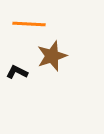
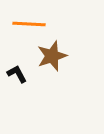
black L-shape: moved 2 px down; rotated 35 degrees clockwise
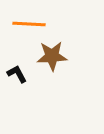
brown star: rotated 16 degrees clockwise
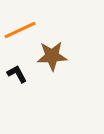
orange line: moved 9 px left, 6 px down; rotated 28 degrees counterclockwise
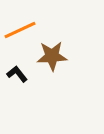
black L-shape: rotated 10 degrees counterclockwise
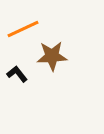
orange line: moved 3 px right, 1 px up
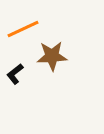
black L-shape: moved 2 px left; rotated 90 degrees counterclockwise
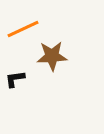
black L-shape: moved 5 px down; rotated 30 degrees clockwise
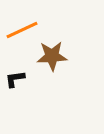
orange line: moved 1 px left, 1 px down
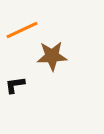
black L-shape: moved 6 px down
